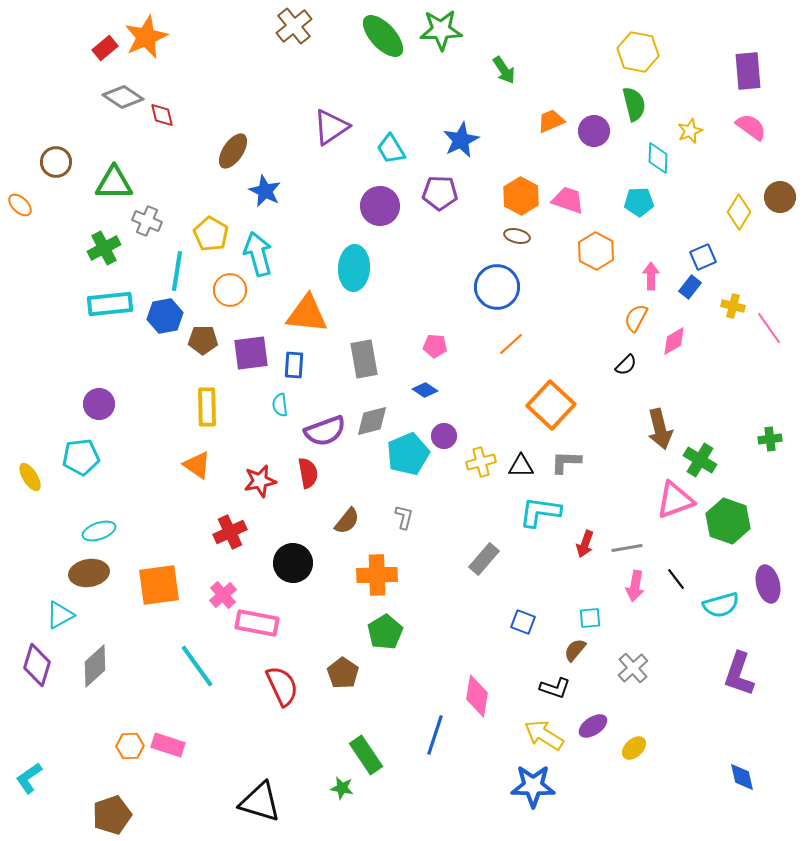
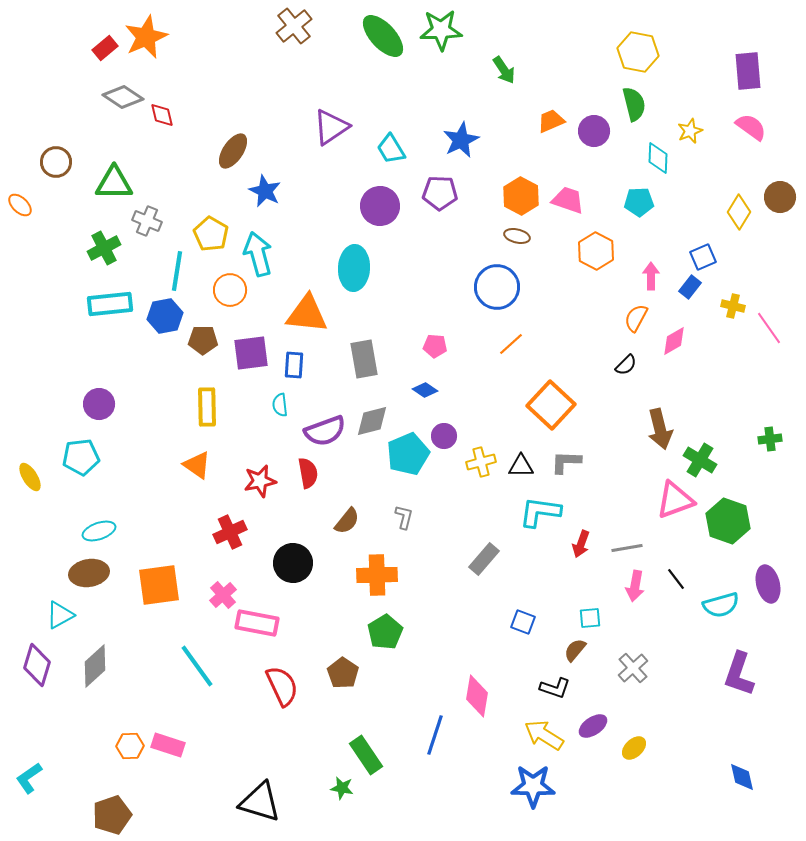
red arrow at (585, 544): moved 4 px left
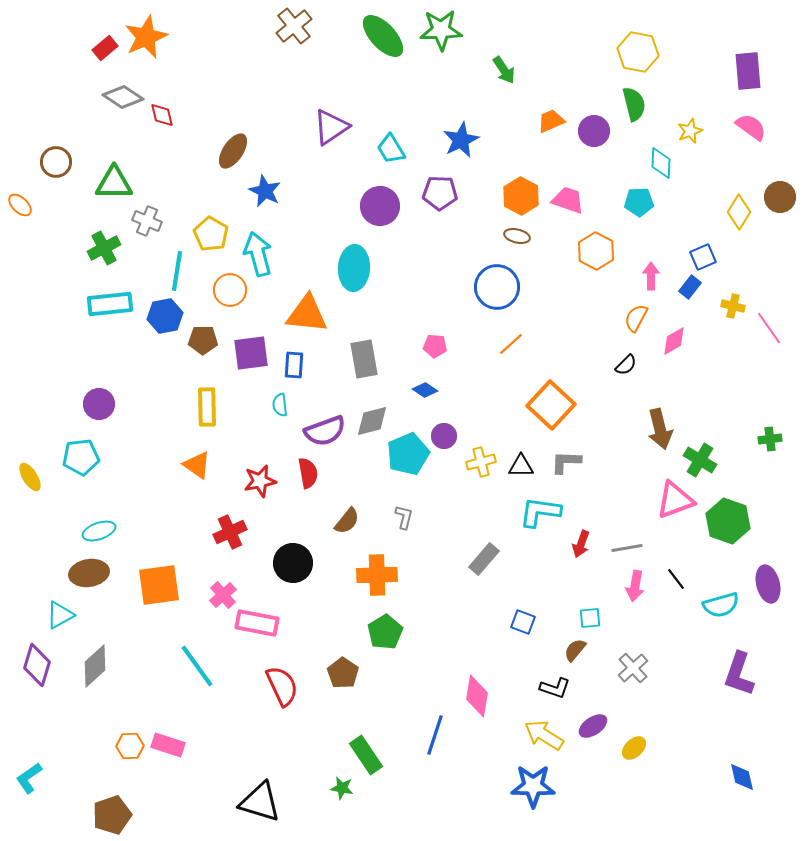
cyan diamond at (658, 158): moved 3 px right, 5 px down
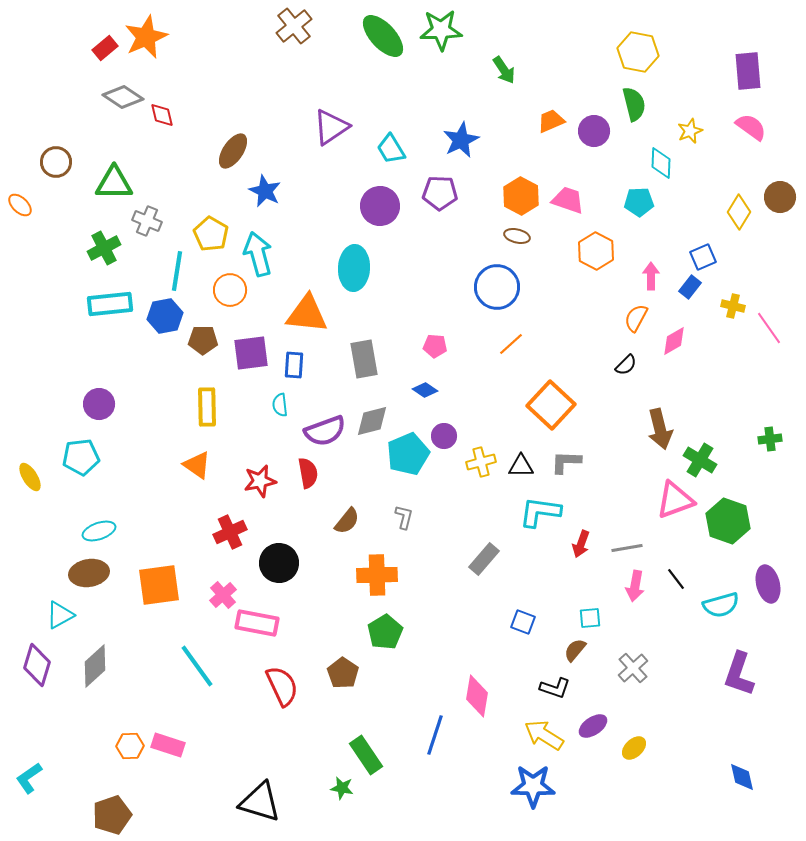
black circle at (293, 563): moved 14 px left
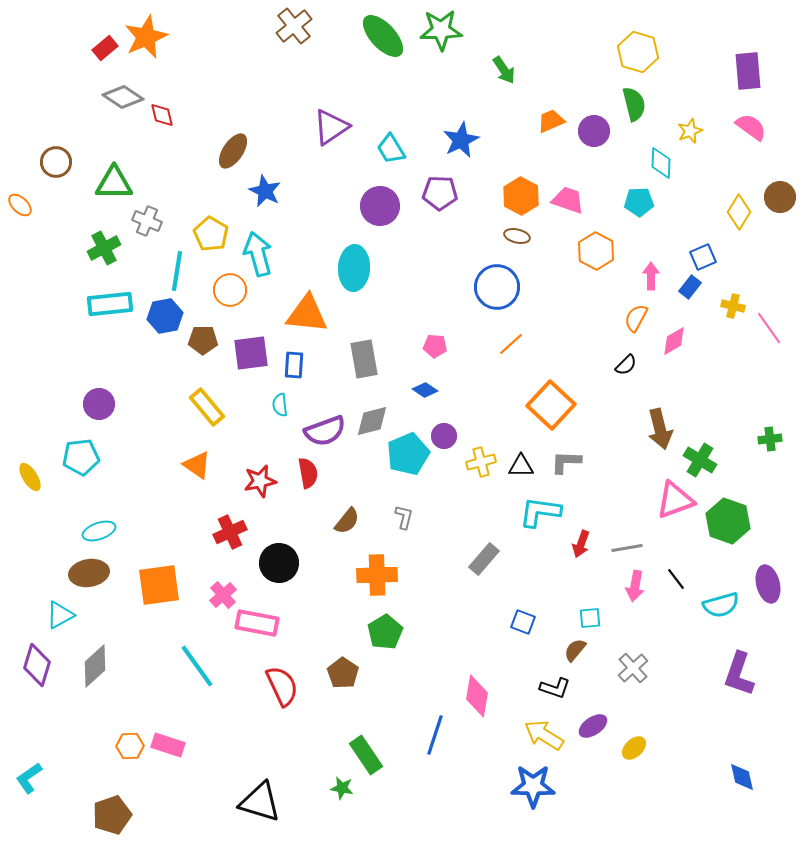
yellow hexagon at (638, 52): rotated 6 degrees clockwise
yellow rectangle at (207, 407): rotated 39 degrees counterclockwise
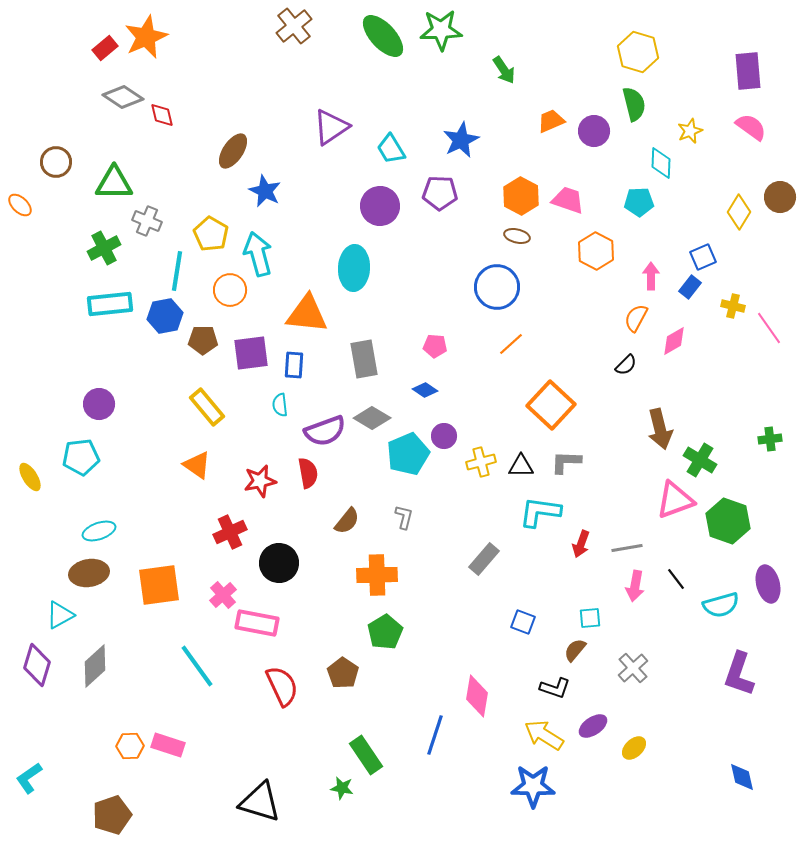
gray diamond at (372, 421): moved 3 px up; rotated 45 degrees clockwise
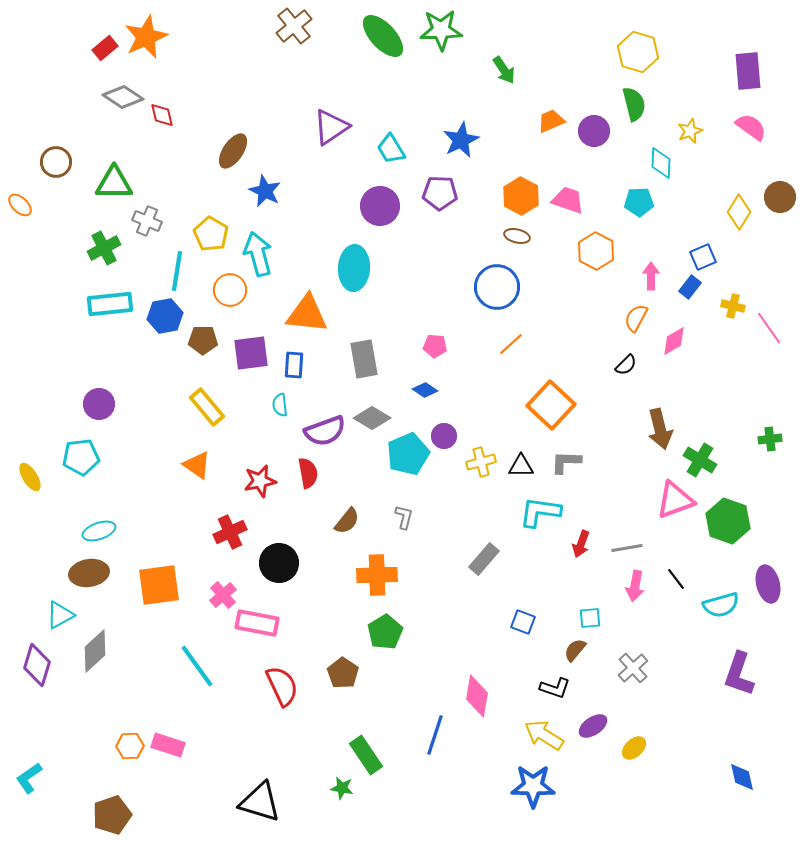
gray diamond at (95, 666): moved 15 px up
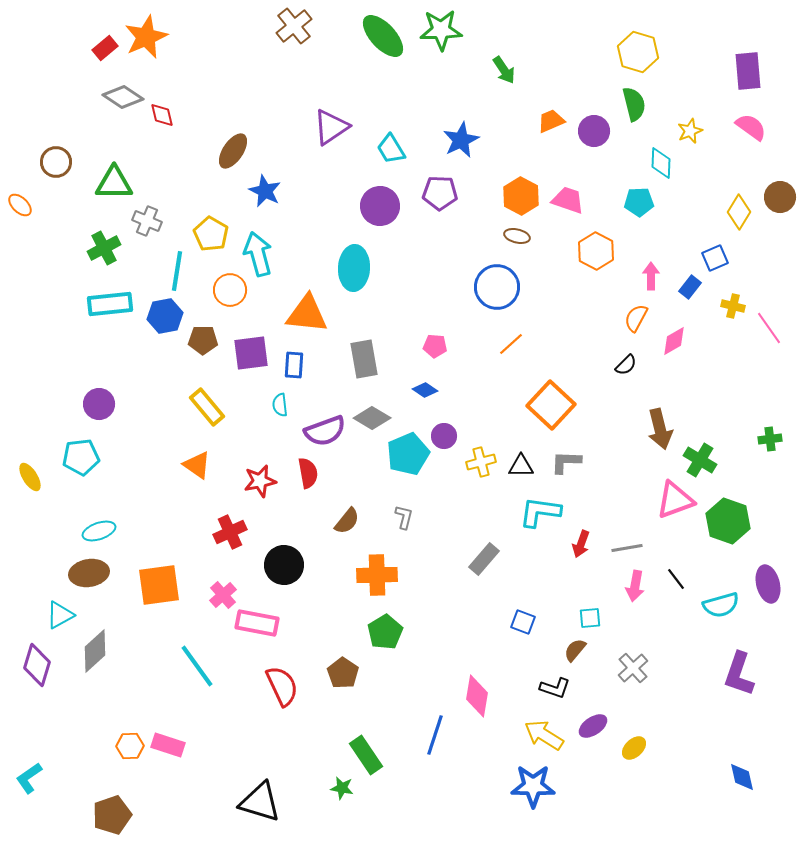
blue square at (703, 257): moved 12 px right, 1 px down
black circle at (279, 563): moved 5 px right, 2 px down
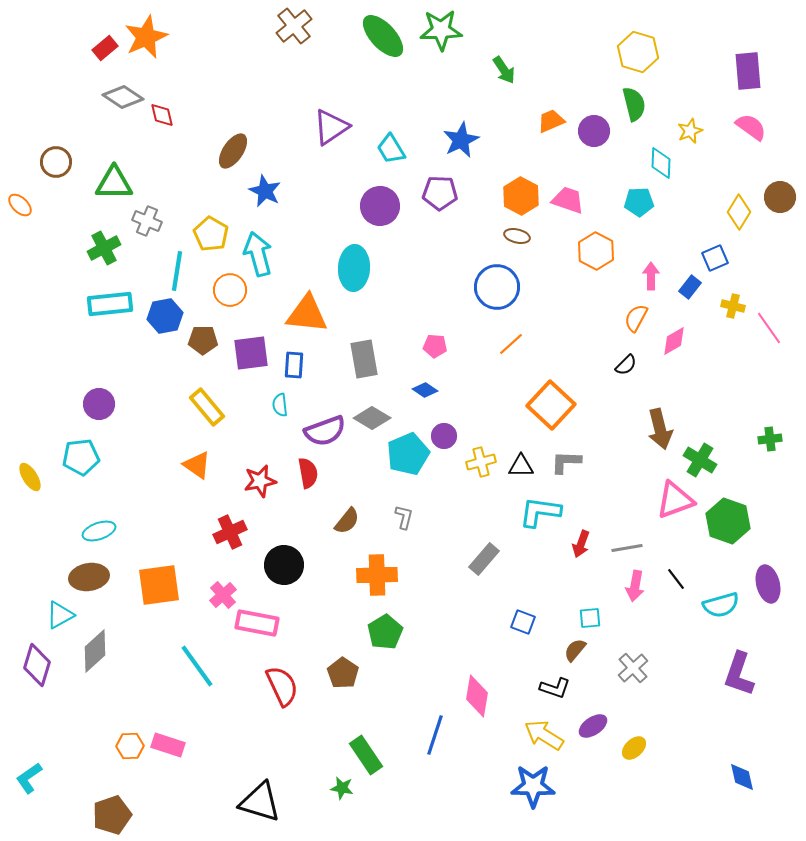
brown ellipse at (89, 573): moved 4 px down
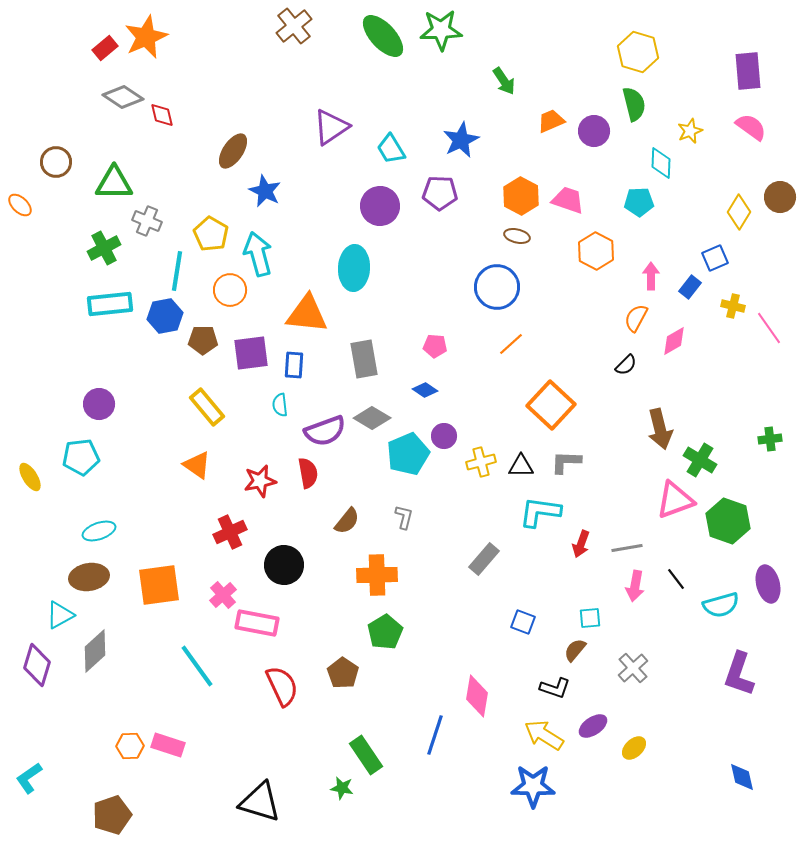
green arrow at (504, 70): moved 11 px down
